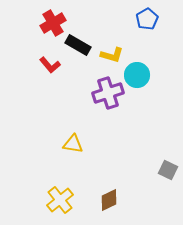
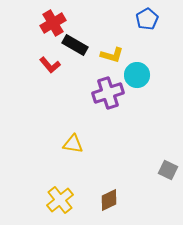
black rectangle: moved 3 px left
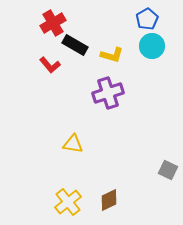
cyan circle: moved 15 px right, 29 px up
yellow cross: moved 8 px right, 2 px down
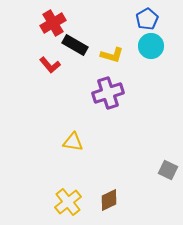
cyan circle: moved 1 px left
yellow triangle: moved 2 px up
